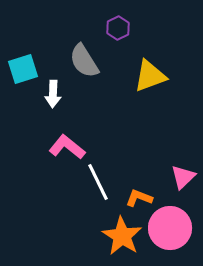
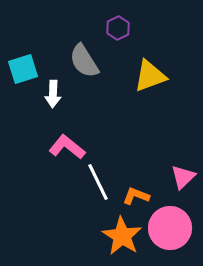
orange L-shape: moved 3 px left, 2 px up
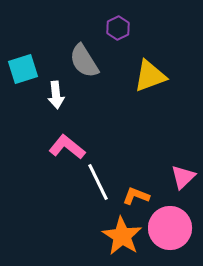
white arrow: moved 3 px right, 1 px down; rotated 8 degrees counterclockwise
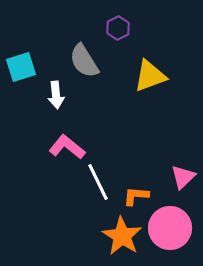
cyan square: moved 2 px left, 2 px up
orange L-shape: rotated 16 degrees counterclockwise
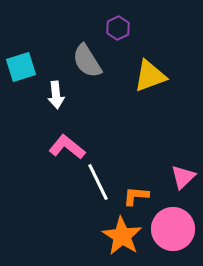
gray semicircle: moved 3 px right
pink circle: moved 3 px right, 1 px down
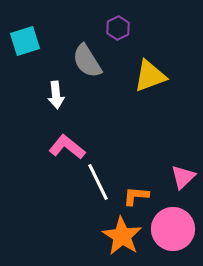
cyan square: moved 4 px right, 26 px up
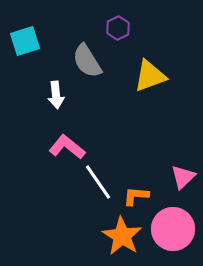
white line: rotated 9 degrees counterclockwise
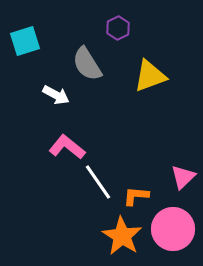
gray semicircle: moved 3 px down
white arrow: rotated 56 degrees counterclockwise
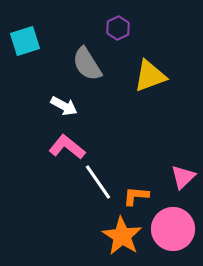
white arrow: moved 8 px right, 11 px down
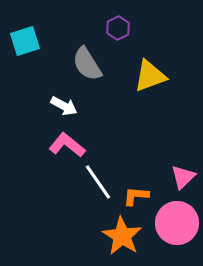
pink L-shape: moved 2 px up
pink circle: moved 4 px right, 6 px up
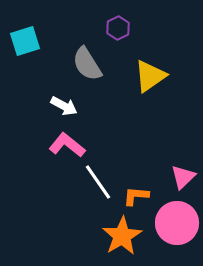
yellow triangle: rotated 15 degrees counterclockwise
orange star: rotated 9 degrees clockwise
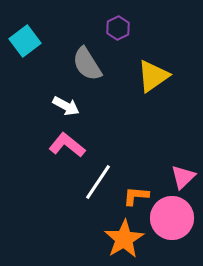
cyan square: rotated 20 degrees counterclockwise
yellow triangle: moved 3 px right
white arrow: moved 2 px right
white line: rotated 69 degrees clockwise
pink circle: moved 5 px left, 5 px up
orange star: moved 2 px right, 3 px down
